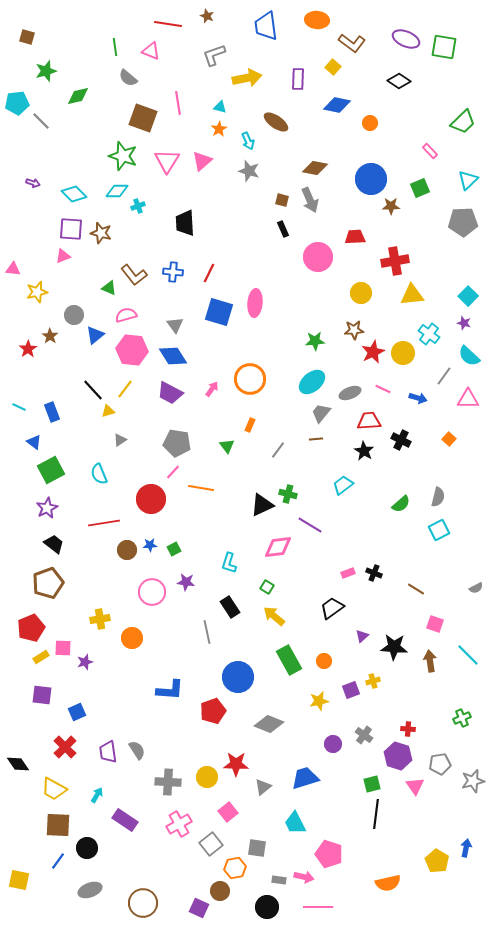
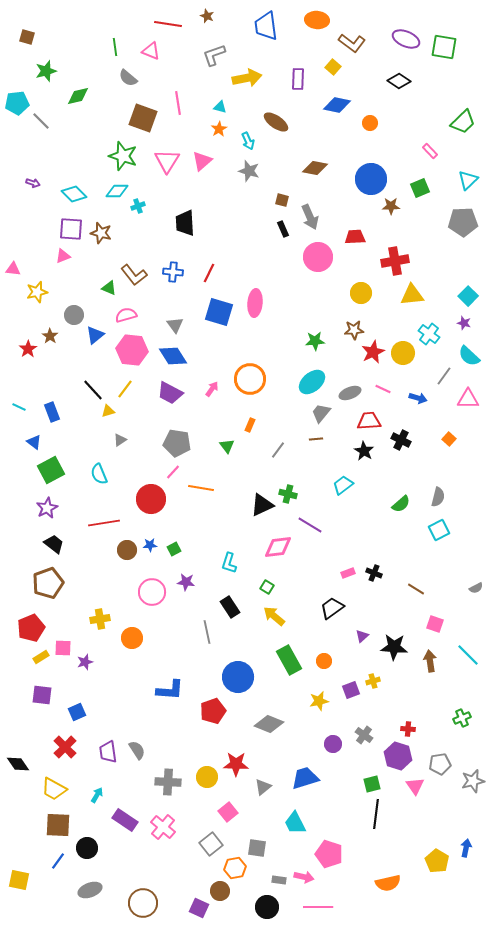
gray arrow at (310, 200): moved 17 px down
pink cross at (179, 824): moved 16 px left, 3 px down; rotated 20 degrees counterclockwise
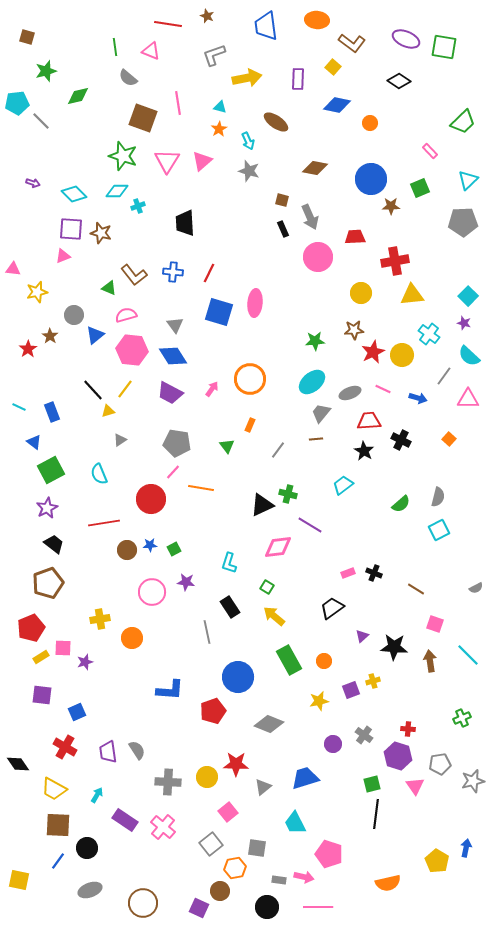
yellow circle at (403, 353): moved 1 px left, 2 px down
red cross at (65, 747): rotated 15 degrees counterclockwise
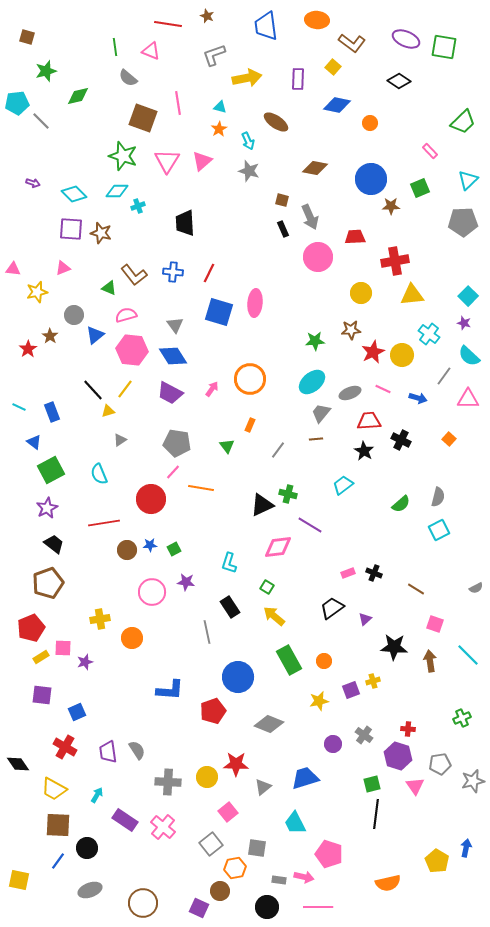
pink triangle at (63, 256): moved 12 px down
brown star at (354, 330): moved 3 px left
purple triangle at (362, 636): moved 3 px right, 17 px up
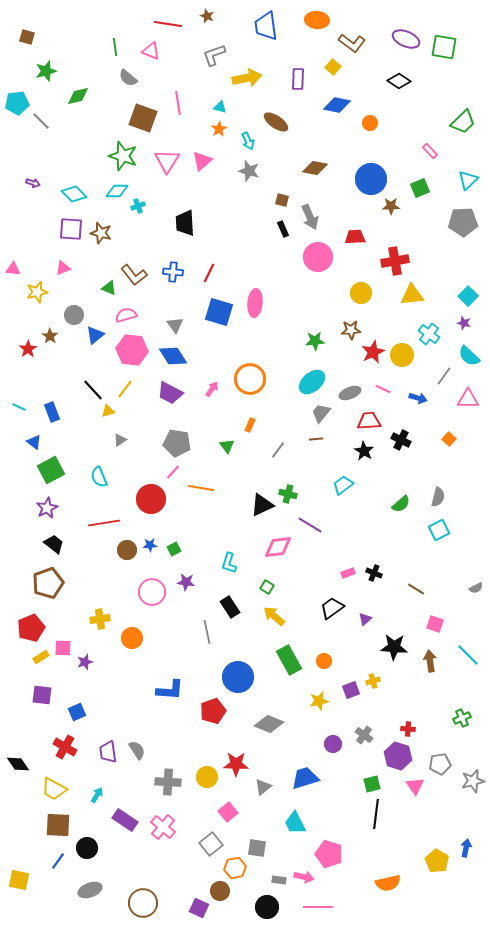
cyan semicircle at (99, 474): moved 3 px down
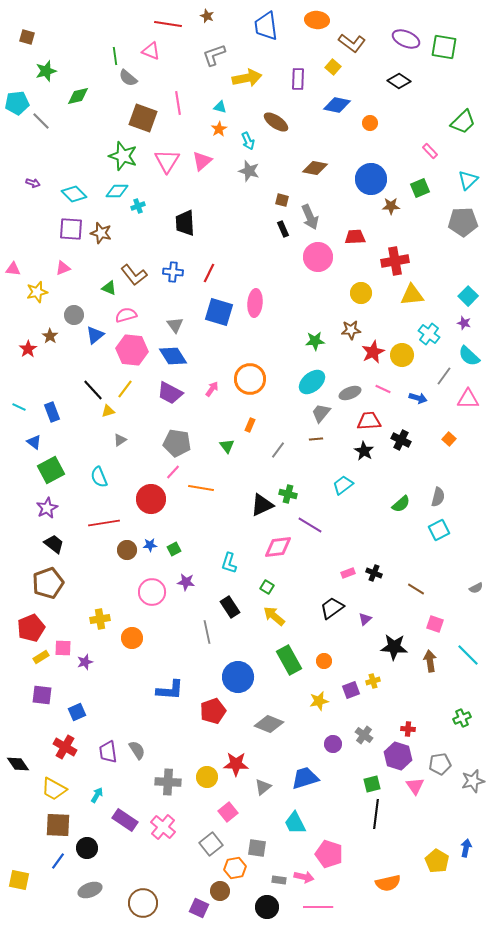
green line at (115, 47): moved 9 px down
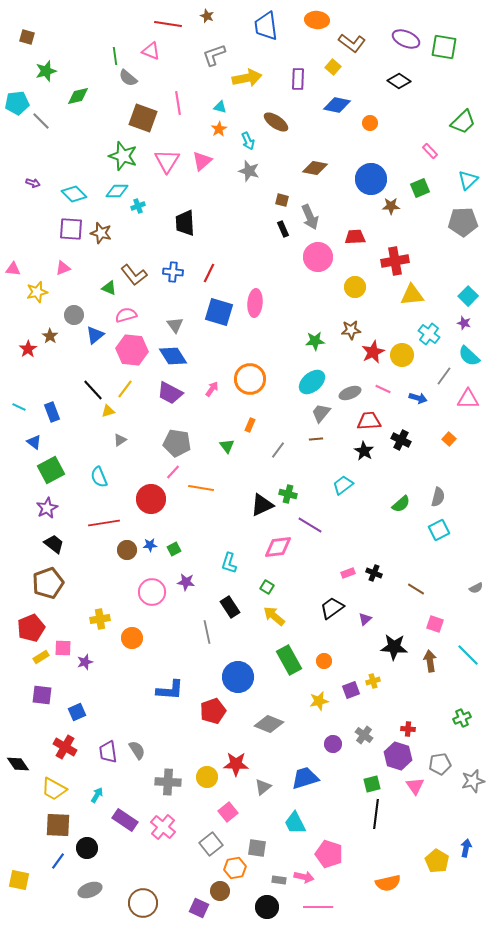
yellow circle at (361, 293): moved 6 px left, 6 px up
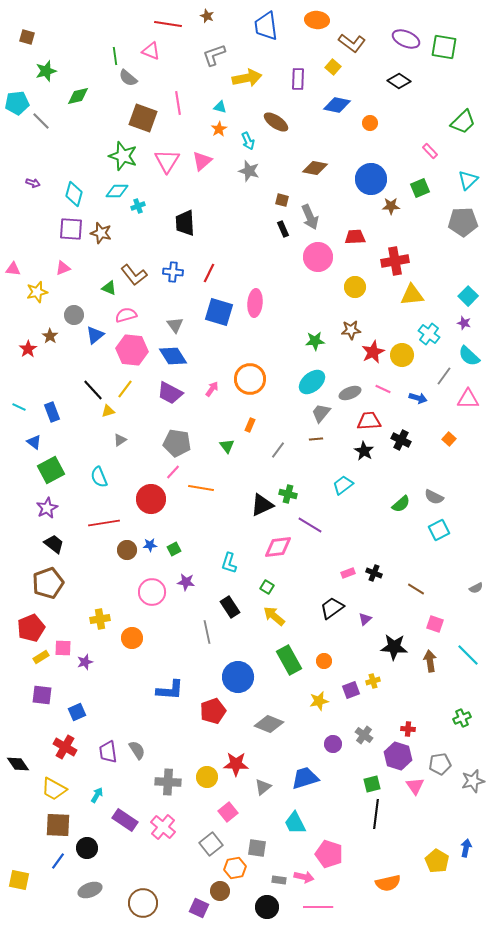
cyan diamond at (74, 194): rotated 60 degrees clockwise
gray semicircle at (438, 497): moved 4 px left; rotated 102 degrees clockwise
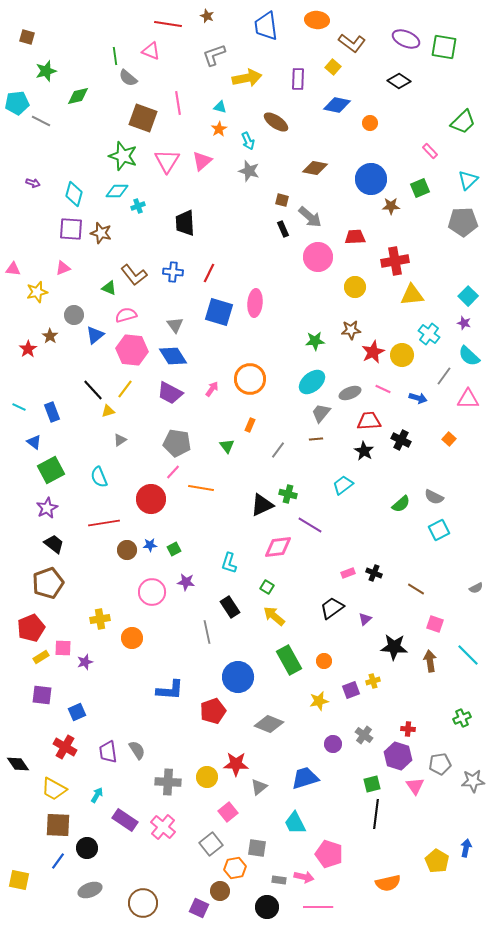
gray line at (41, 121): rotated 18 degrees counterclockwise
gray arrow at (310, 217): rotated 25 degrees counterclockwise
gray star at (473, 781): rotated 10 degrees clockwise
gray triangle at (263, 787): moved 4 px left
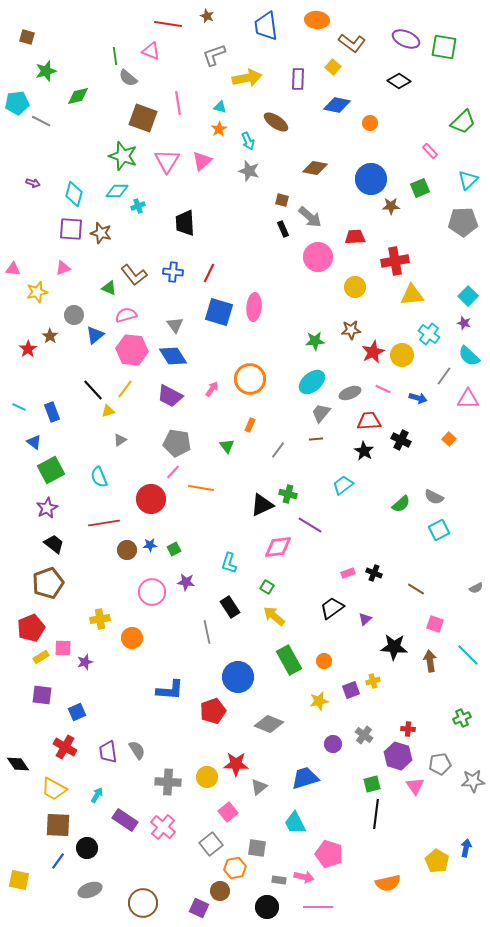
pink ellipse at (255, 303): moved 1 px left, 4 px down
purple trapezoid at (170, 393): moved 3 px down
